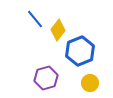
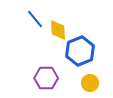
yellow diamond: rotated 40 degrees counterclockwise
purple hexagon: rotated 15 degrees clockwise
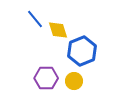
yellow diamond: rotated 15 degrees counterclockwise
blue hexagon: moved 2 px right
yellow circle: moved 16 px left, 2 px up
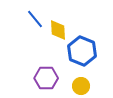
yellow diamond: rotated 15 degrees clockwise
blue hexagon: rotated 16 degrees counterclockwise
yellow circle: moved 7 px right, 5 px down
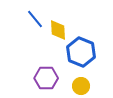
blue hexagon: moved 1 px left, 1 px down
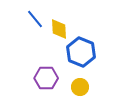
yellow diamond: moved 1 px right, 1 px up
yellow circle: moved 1 px left, 1 px down
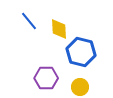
blue line: moved 6 px left, 2 px down
blue hexagon: rotated 8 degrees counterclockwise
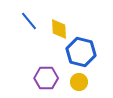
yellow circle: moved 1 px left, 5 px up
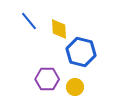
purple hexagon: moved 1 px right, 1 px down
yellow circle: moved 4 px left, 5 px down
